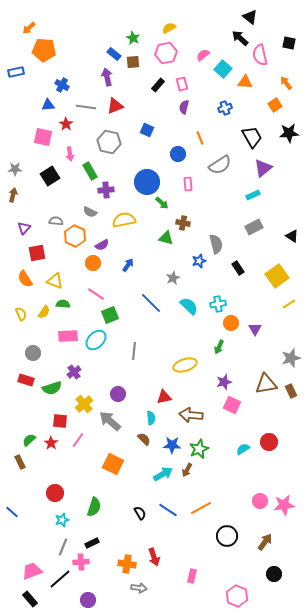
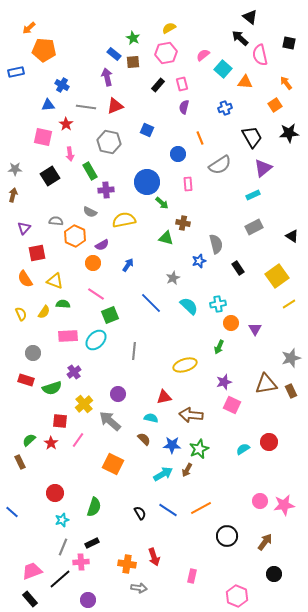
cyan semicircle at (151, 418): rotated 72 degrees counterclockwise
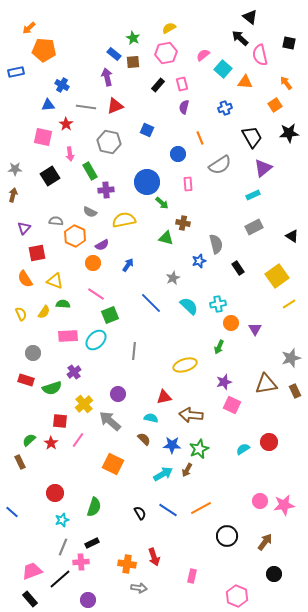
brown rectangle at (291, 391): moved 4 px right
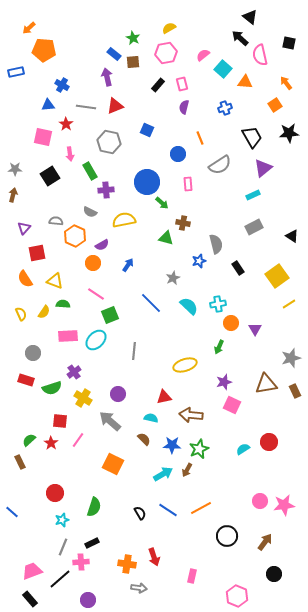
yellow cross at (84, 404): moved 1 px left, 6 px up; rotated 18 degrees counterclockwise
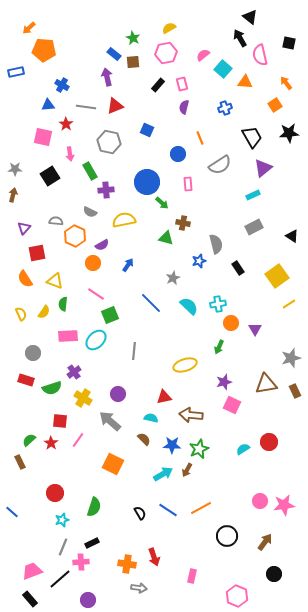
black arrow at (240, 38): rotated 18 degrees clockwise
green semicircle at (63, 304): rotated 88 degrees counterclockwise
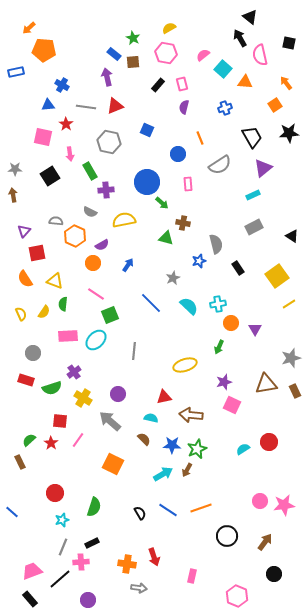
pink hexagon at (166, 53): rotated 20 degrees clockwise
brown arrow at (13, 195): rotated 24 degrees counterclockwise
purple triangle at (24, 228): moved 3 px down
green star at (199, 449): moved 2 px left
orange line at (201, 508): rotated 10 degrees clockwise
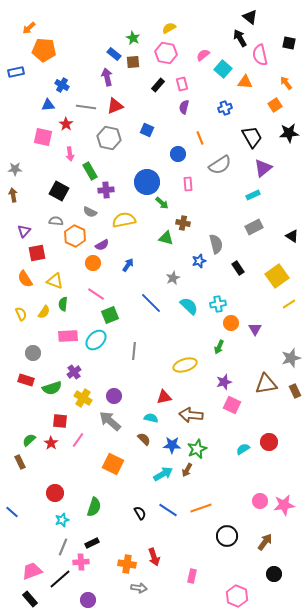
gray hexagon at (109, 142): moved 4 px up
black square at (50, 176): moved 9 px right, 15 px down; rotated 30 degrees counterclockwise
purple circle at (118, 394): moved 4 px left, 2 px down
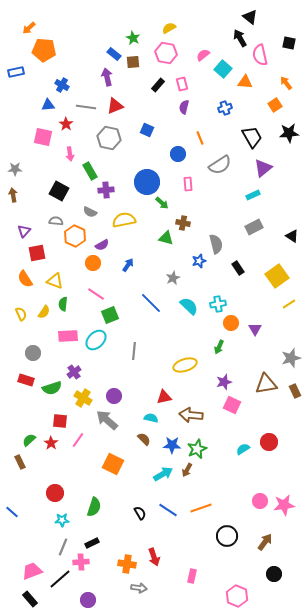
gray arrow at (110, 421): moved 3 px left, 1 px up
cyan star at (62, 520): rotated 16 degrees clockwise
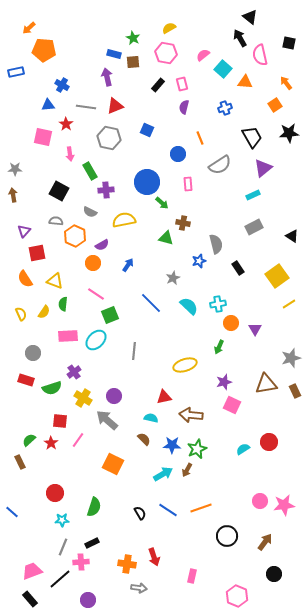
blue rectangle at (114, 54): rotated 24 degrees counterclockwise
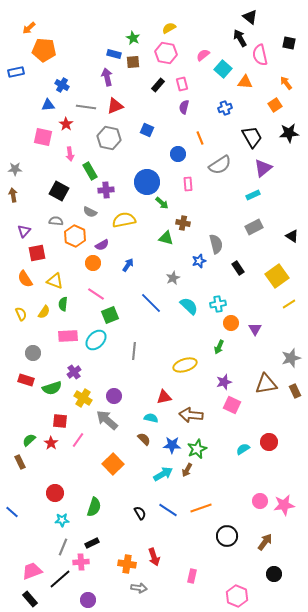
orange square at (113, 464): rotated 20 degrees clockwise
